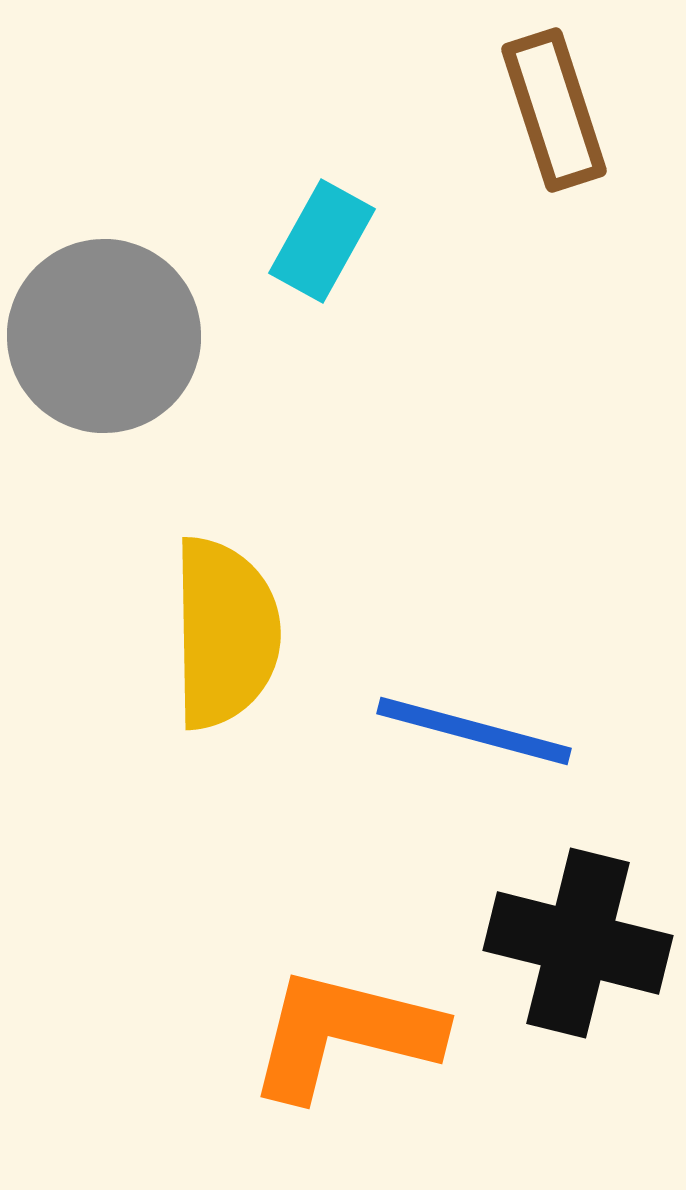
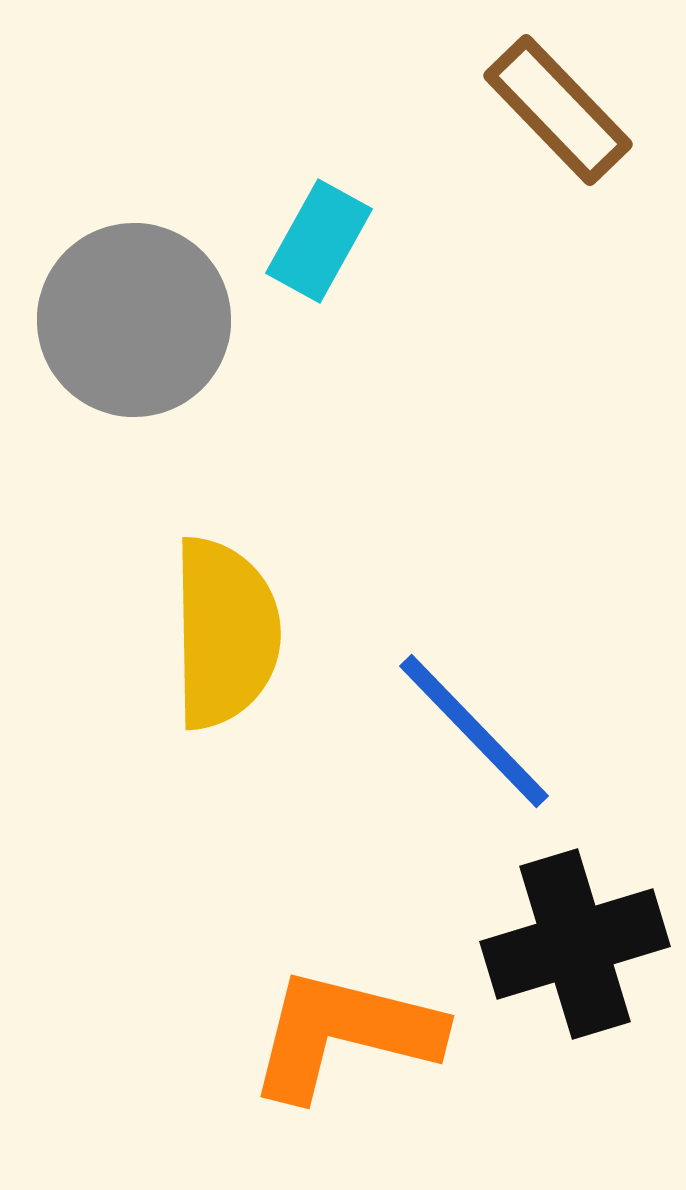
brown rectangle: moved 4 px right; rotated 26 degrees counterclockwise
cyan rectangle: moved 3 px left
gray circle: moved 30 px right, 16 px up
blue line: rotated 31 degrees clockwise
black cross: moved 3 px left, 1 px down; rotated 31 degrees counterclockwise
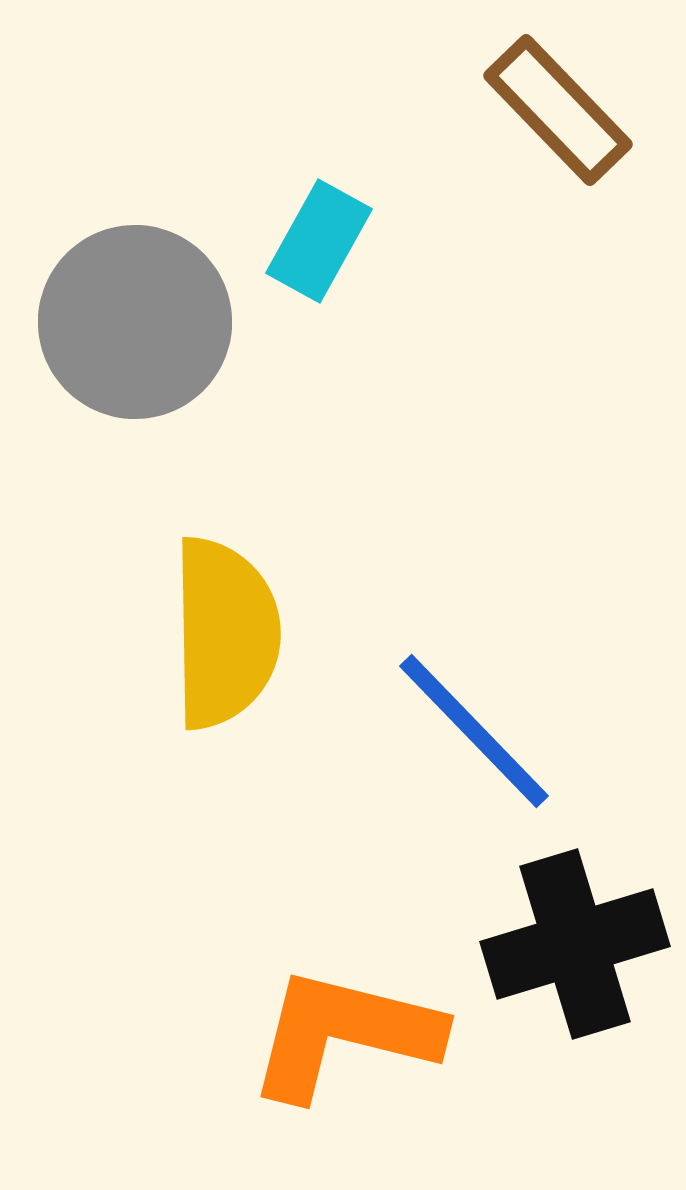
gray circle: moved 1 px right, 2 px down
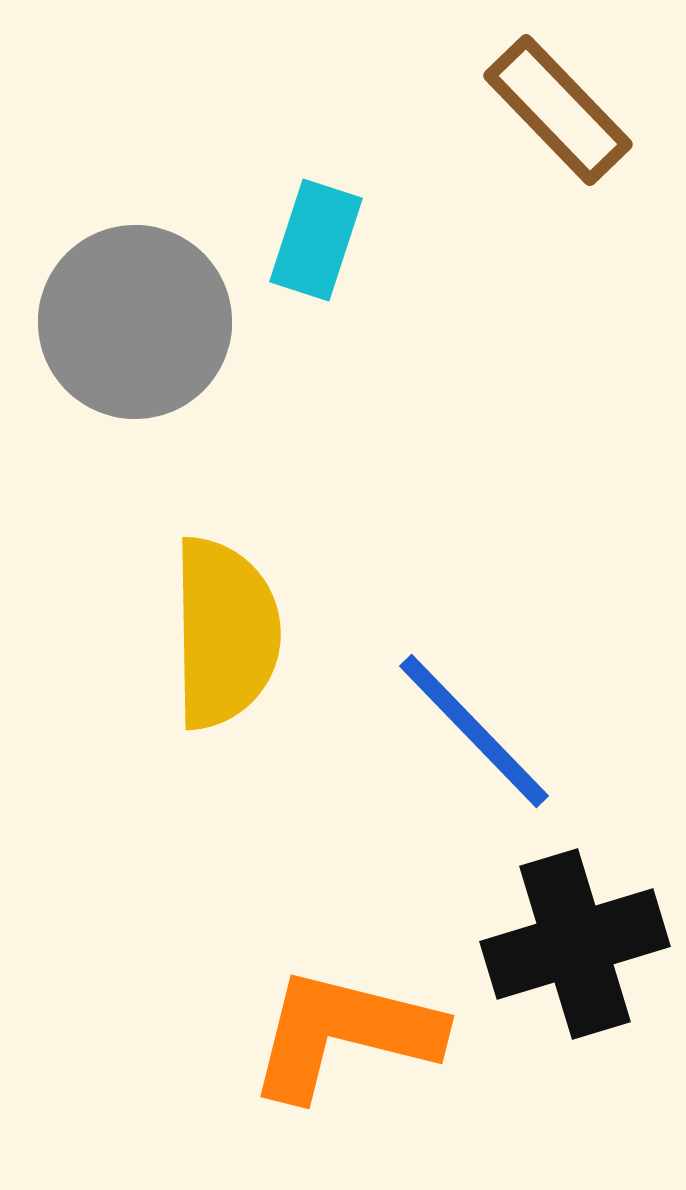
cyan rectangle: moved 3 px left, 1 px up; rotated 11 degrees counterclockwise
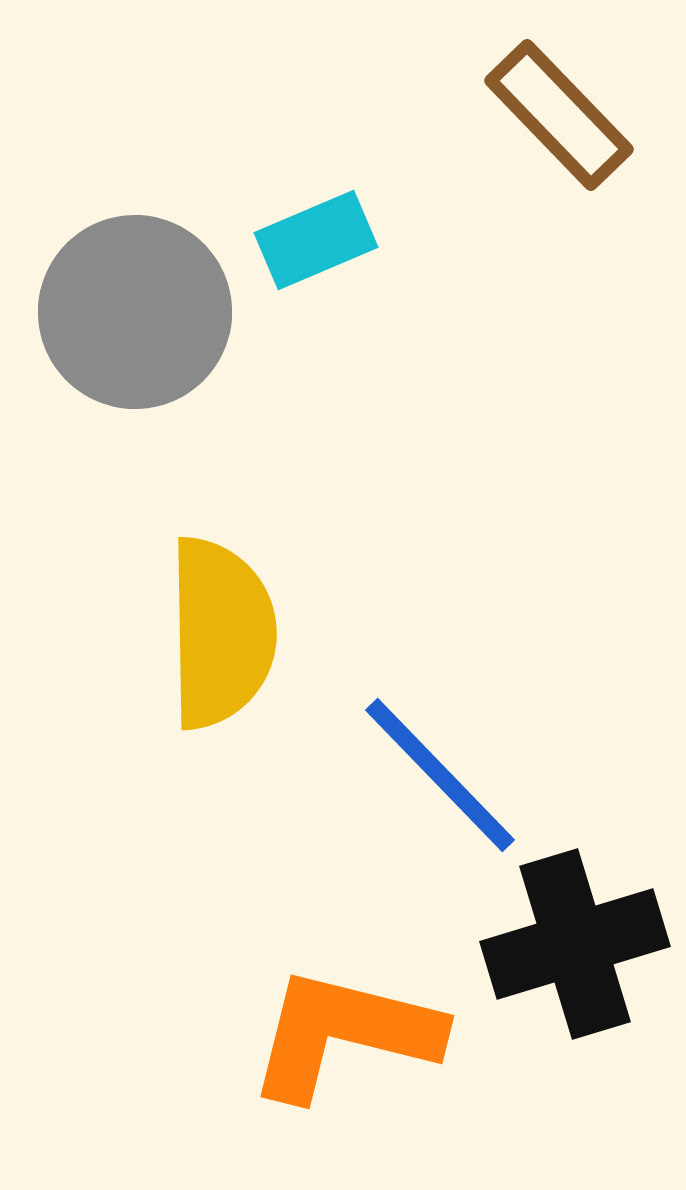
brown rectangle: moved 1 px right, 5 px down
cyan rectangle: rotated 49 degrees clockwise
gray circle: moved 10 px up
yellow semicircle: moved 4 px left
blue line: moved 34 px left, 44 px down
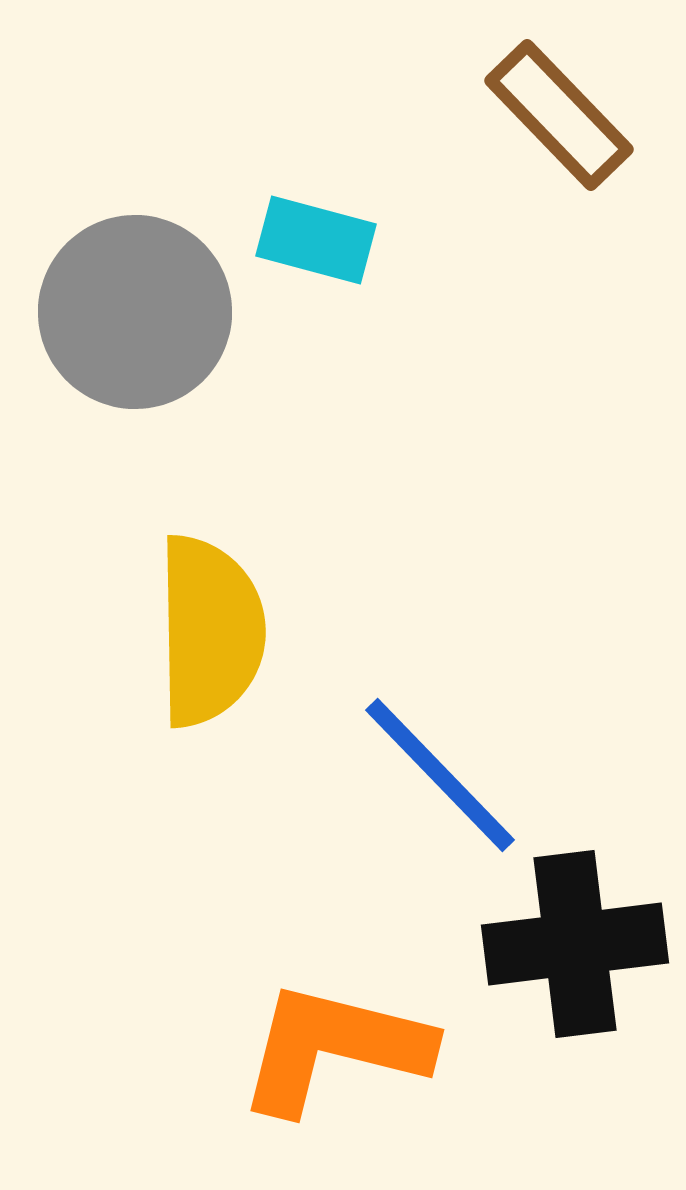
cyan rectangle: rotated 38 degrees clockwise
yellow semicircle: moved 11 px left, 2 px up
black cross: rotated 10 degrees clockwise
orange L-shape: moved 10 px left, 14 px down
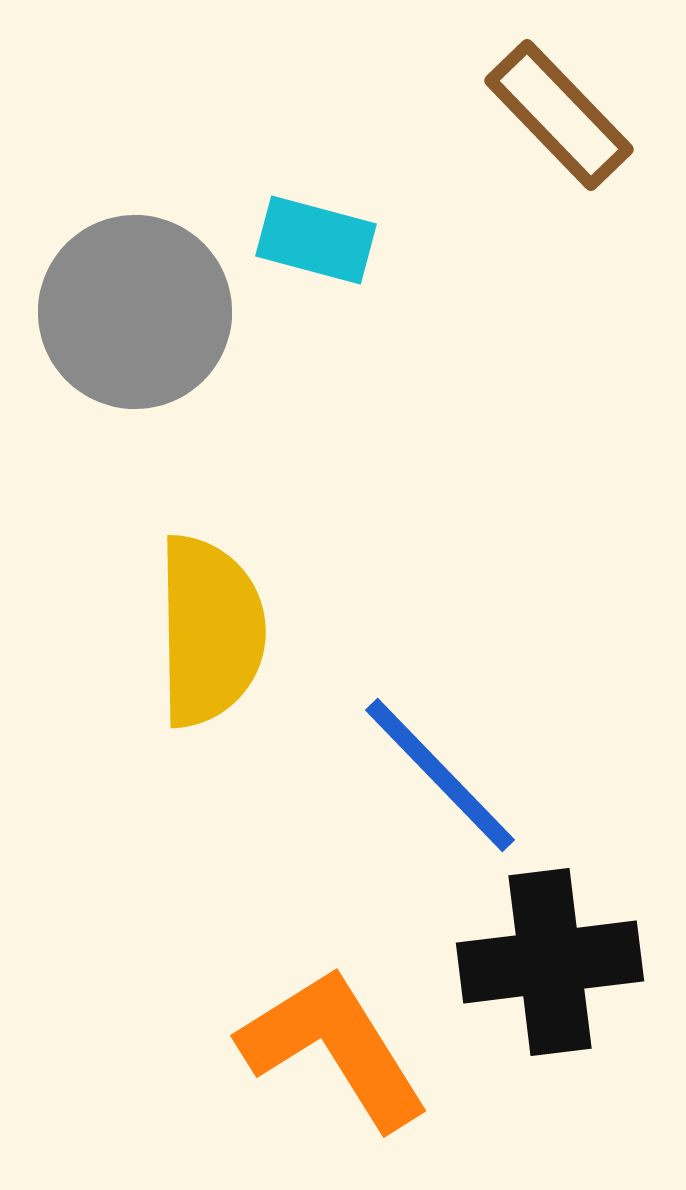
black cross: moved 25 px left, 18 px down
orange L-shape: rotated 44 degrees clockwise
